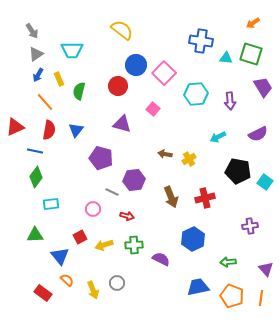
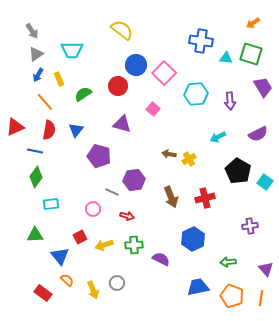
green semicircle at (79, 91): moved 4 px right, 3 px down; rotated 42 degrees clockwise
brown arrow at (165, 154): moved 4 px right
purple pentagon at (101, 158): moved 2 px left, 2 px up
black pentagon at (238, 171): rotated 20 degrees clockwise
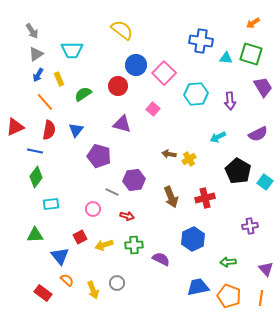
orange pentagon at (232, 296): moved 3 px left
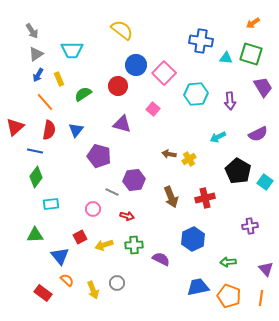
red triangle at (15, 127): rotated 18 degrees counterclockwise
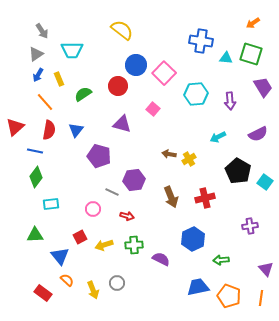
gray arrow at (32, 31): moved 10 px right
green arrow at (228, 262): moved 7 px left, 2 px up
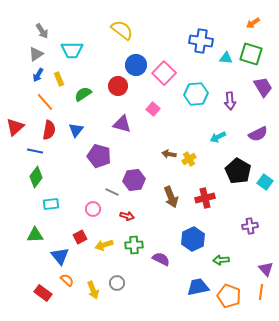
orange line at (261, 298): moved 6 px up
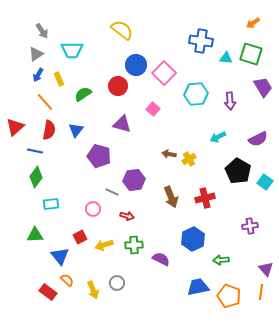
purple semicircle at (258, 134): moved 5 px down
red rectangle at (43, 293): moved 5 px right, 1 px up
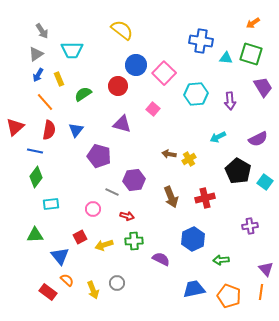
green cross at (134, 245): moved 4 px up
blue trapezoid at (198, 287): moved 4 px left, 2 px down
